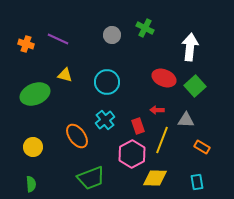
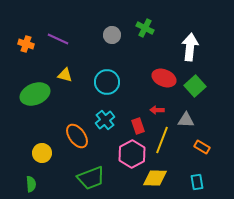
yellow circle: moved 9 px right, 6 px down
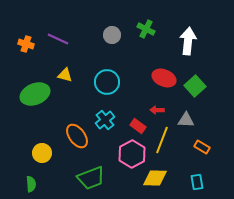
green cross: moved 1 px right, 1 px down
white arrow: moved 2 px left, 6 px up
red rectangle: rotated 35 degrees counterclockwise
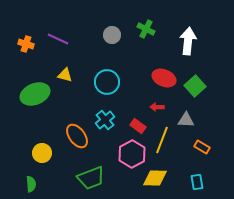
red arrow: moved 3 px up
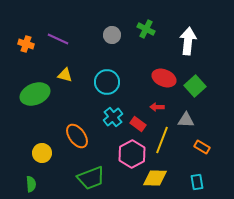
cyan cross: moved 8 px right, 3 px up
red rectangle: moved 2 px up
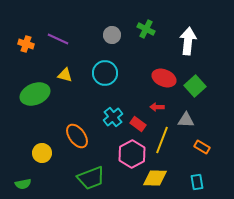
cyan circle: moved 2 px left, 9 px up
green semicircle: moved 8 px left; rotated 84 degrees clockwise
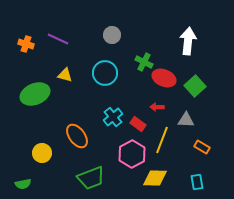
green cross: moved 2 px left, 33 px down
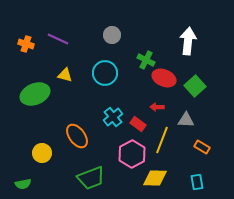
green cross: moved 2 px right, 2 px up
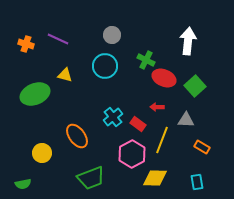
cyan circle: moved 7 px up
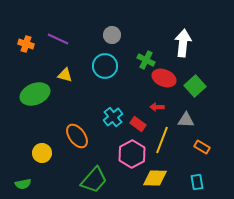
white arrow: moved 5 px left, 2 px down
green trapezoid: moved 3 px right, 2 px down; rotated 28 degrees counterclockwise
